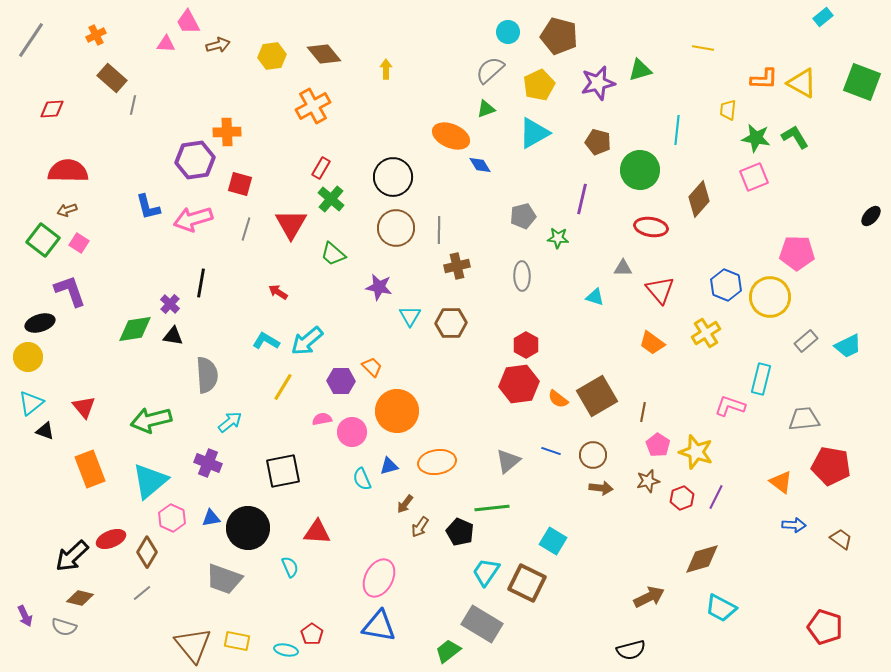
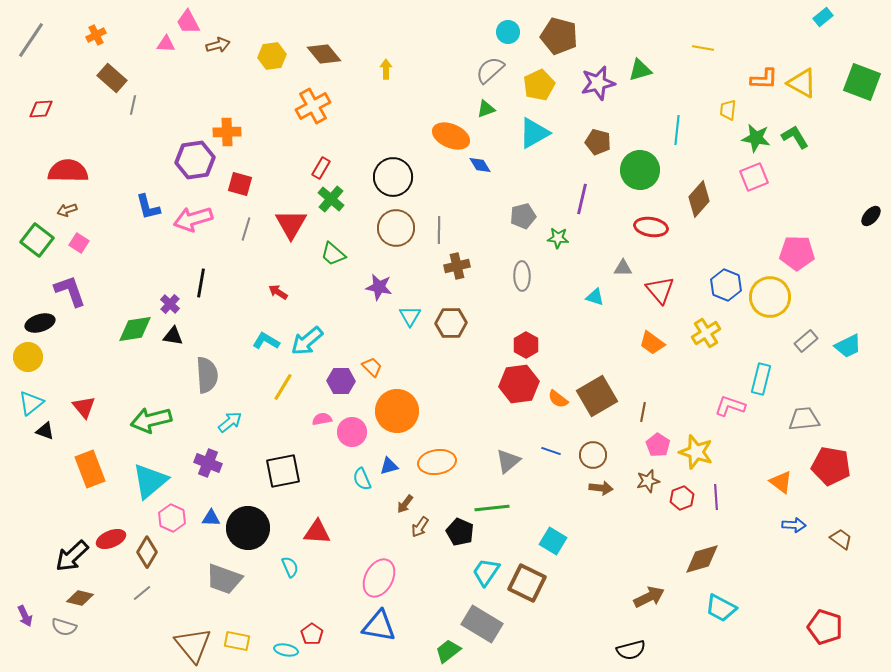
red diamond at (52, 109): moved 11 px left
green square at (43, 240): moved 6 px left
purple line at (716, 497): rotated 30 degrees counterclockwise
blue triangle at (211, 518): rotated 12 degrees clockwise
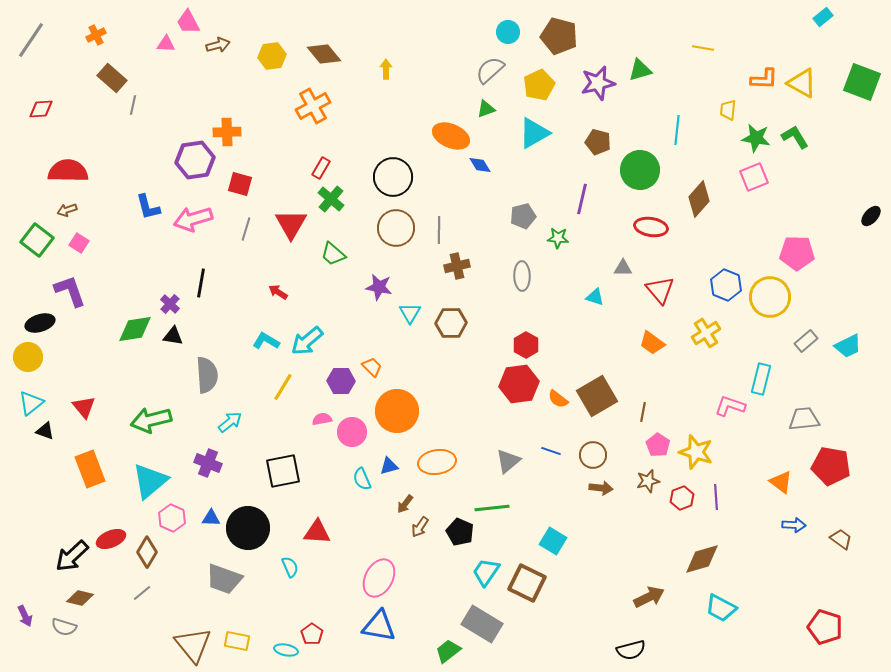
cyan triangle at (410, 316): moved 3 px up
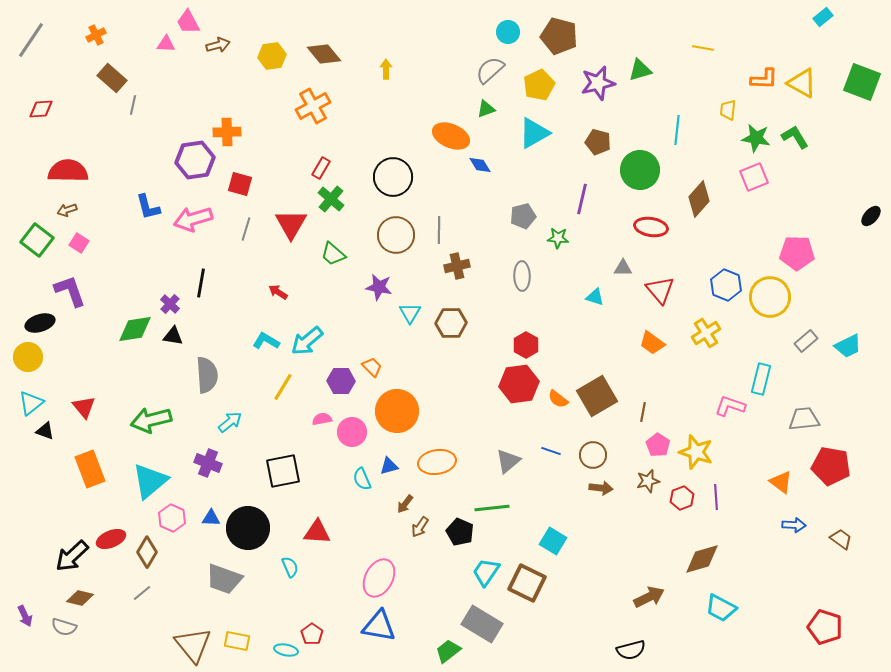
brown circle at (396, 228): moved 7 px down
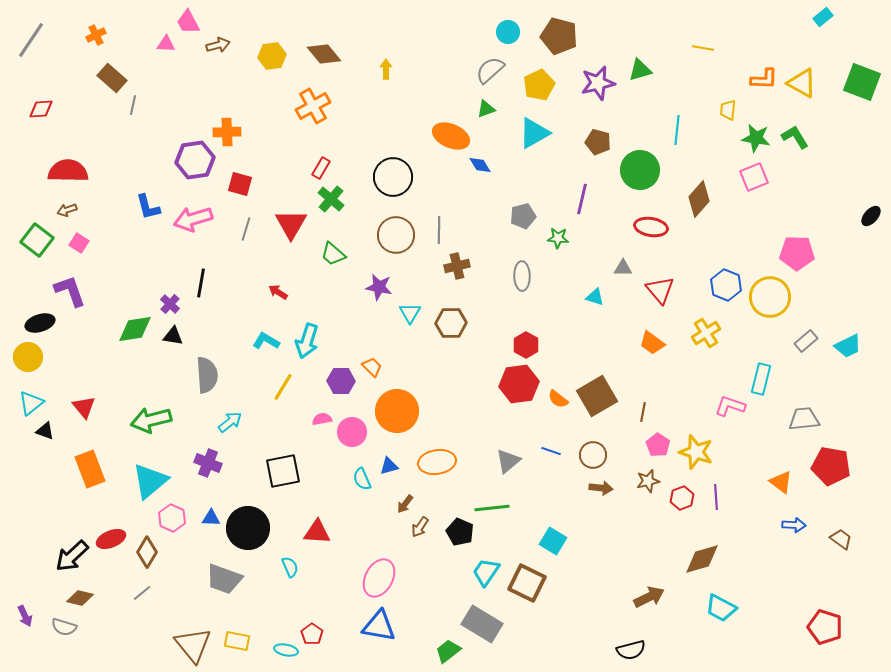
cyan arrow at (307, 341): rotated 32 degrees counterclockwise
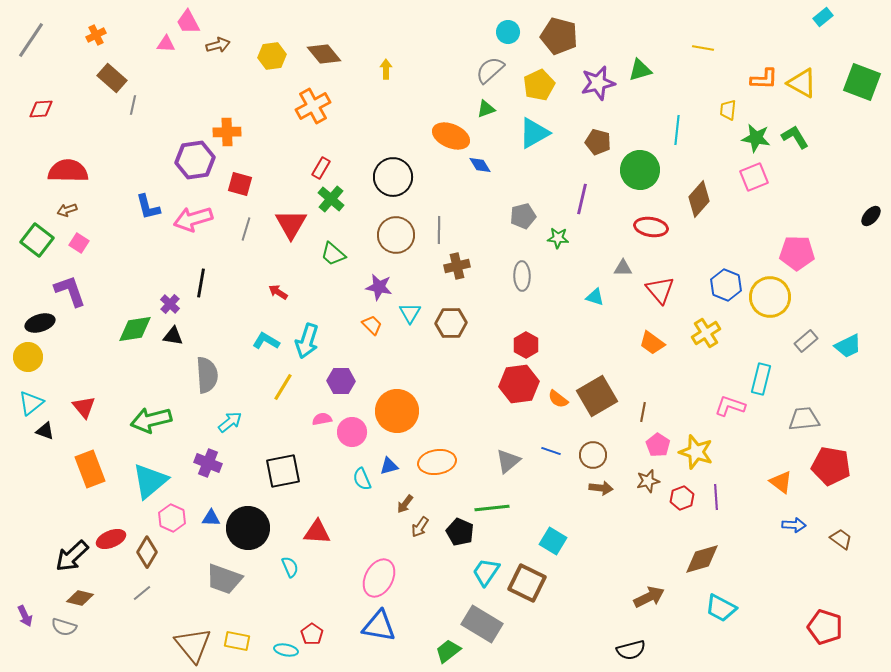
orange trapezoid at (372, 367): moved 42 px up
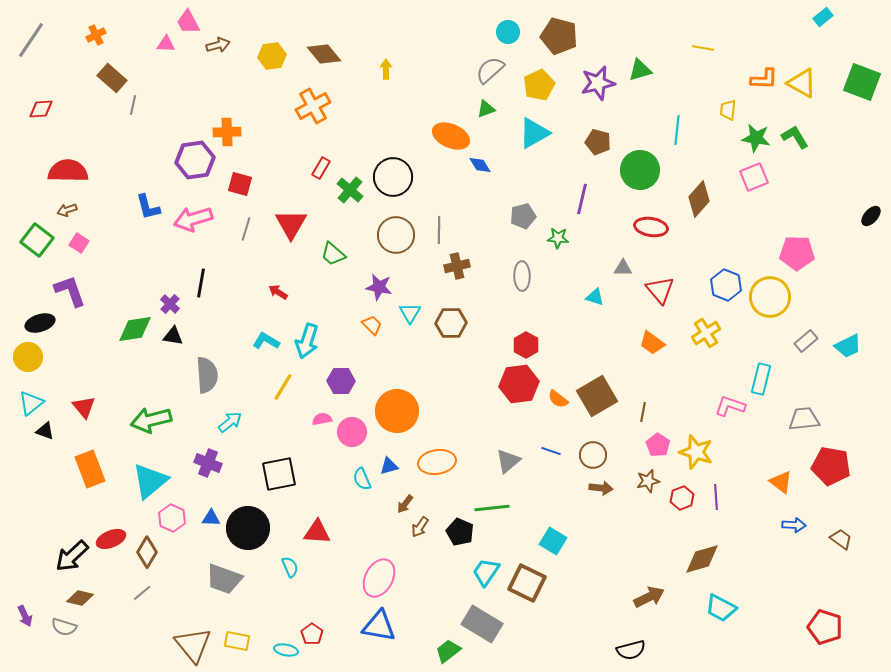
green cross at (331, 199): moved 19 px right, 9 px up
black square at (283, 471): moved 4 px left, 3 px down
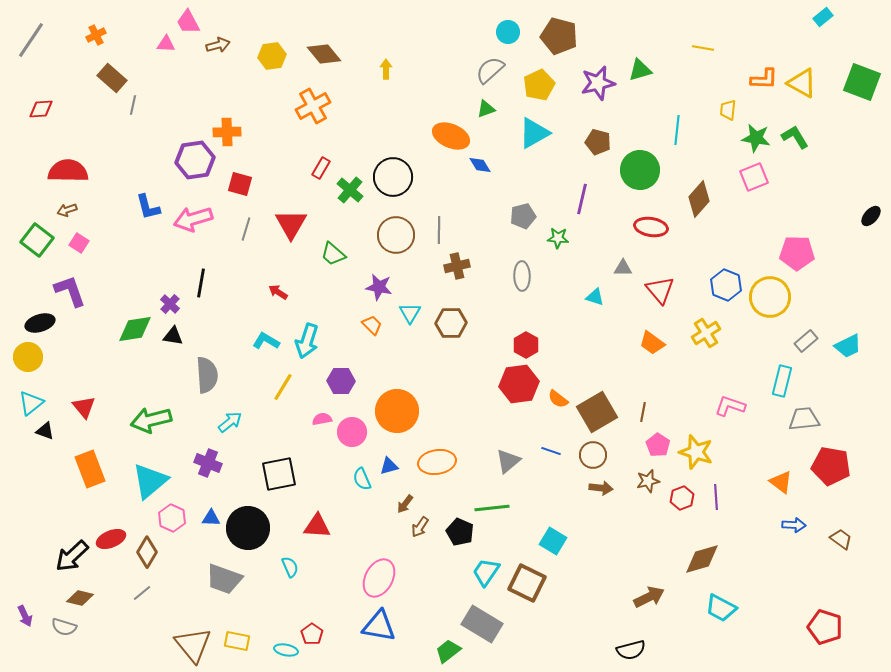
cyan rectangle at (761, 379): moved 21 px right, 2 px down
brown square at (597, 396): moved 16 px down
red triangle at (317, 532): moved 6 px up
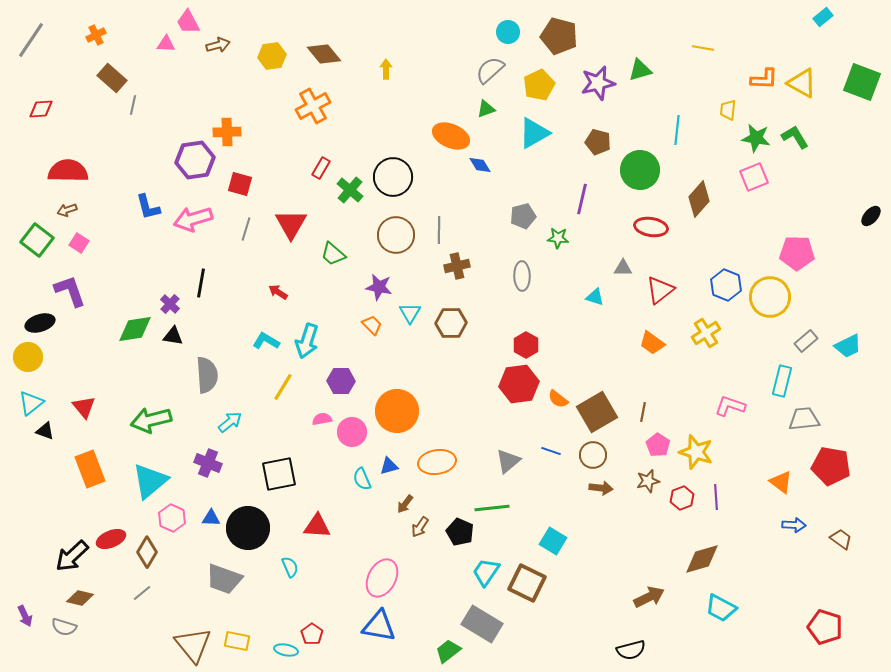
red triangle at (660, 290): rotated 32 degrees clockwise
pink ellipse at (379, 578): moved 3 px right
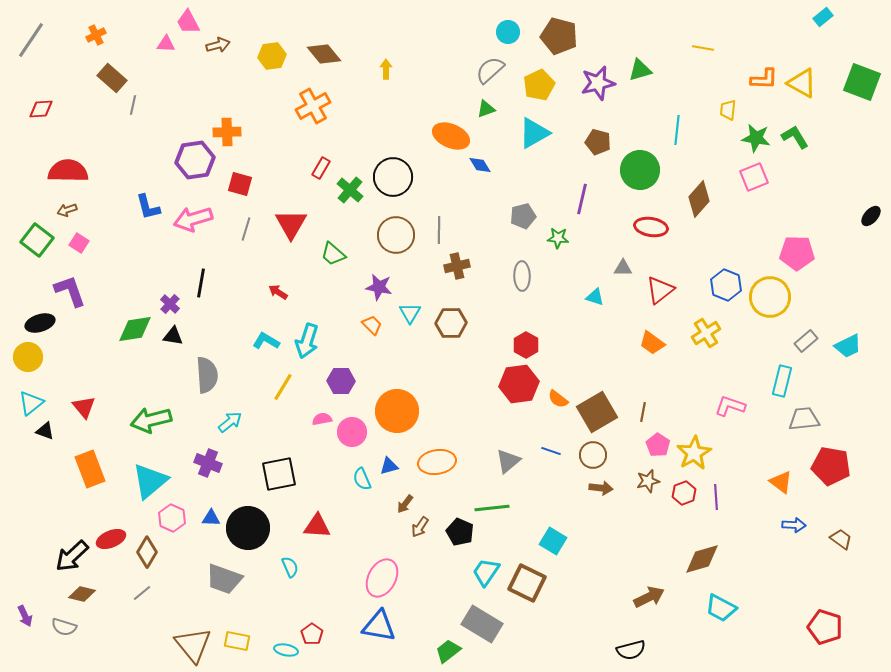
yellow star at (696, 452): moved 2 px left, 1 px down; rotated 24 degrees clockwise
red hexagon at (682, 498): moved 2 px right, 5 px up
brown diamond at (80, 598): moved 2 px right, 4 px up
